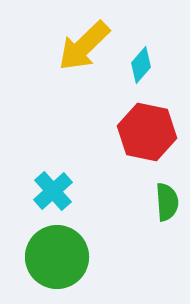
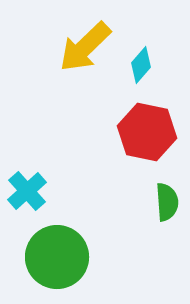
yellow arrow: moved 1 px right, 1 px down
cyan cross: moved 26 px left
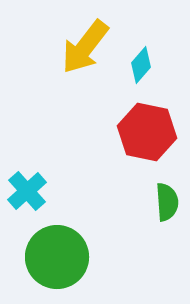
yellow arrow: rotated 8 degrees counterclockwise
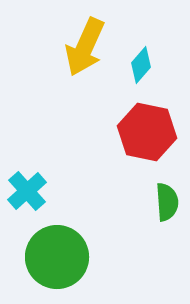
yellow arrow: rotated 14 degrees counterclockwise
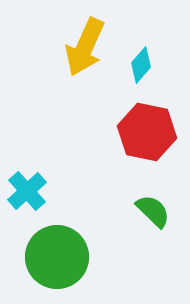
green semicircle: moved 14 px left, 9 px down; rotated 42 degrees counterclockwise
